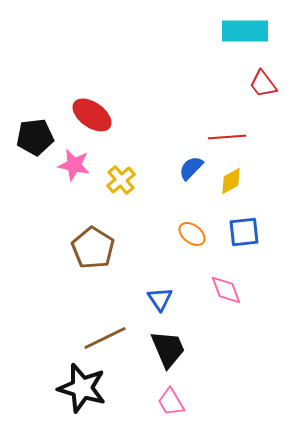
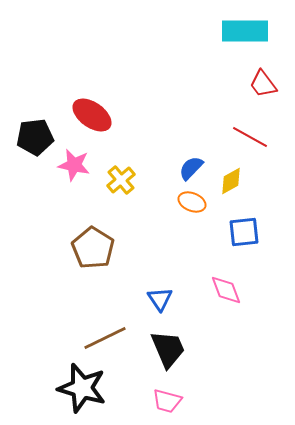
red line: moved 23 px right; rotated 33 degrees clockwise
orange ellipse: moved 32 px up; rotated 16 degrees counterclockwise
pink trapezoid: moved 4 px left, 1 px up; rotated 44 degrees counterclockwise
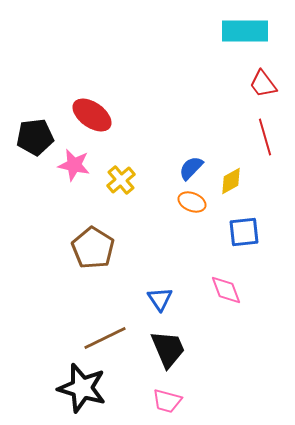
red line: moved 15 px right; rotated 45 degrees clockwise
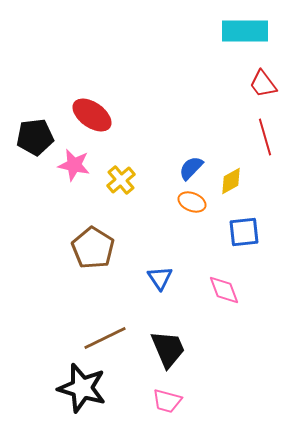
pink diamond: moved 2 px left
blue triangle: moved 21 px up
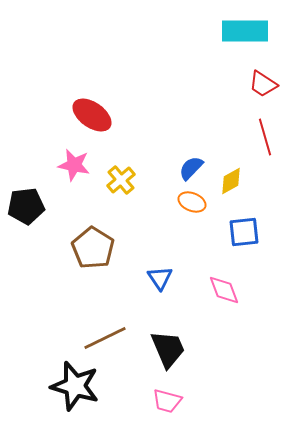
red trapezoid: rotated 20 degrees counterclockwise
black pentagon: moved 9 px left, 69 px down
black star: moved 7 px left, 2 px up
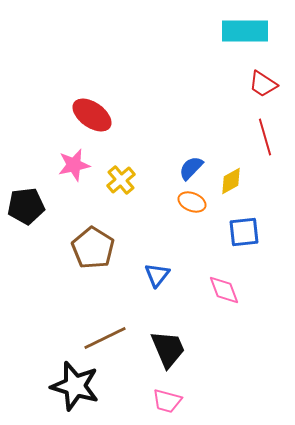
pink star: rotated 24 degrees counterclockwise
blue triangle: moved 3 px left, 3 px up; rotated 12 degrees clockwise
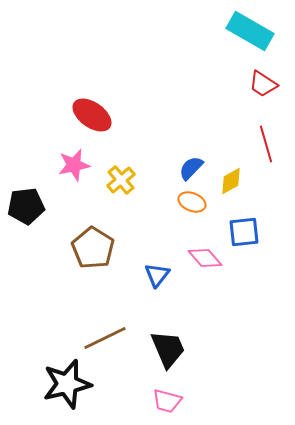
cyan rectangle: moved 5 px right; rotated 30 degrees clockwise
red line: moved 1 px right, 7 px down
pink diamond: moved 19 px left, 32 px up; rotated 20 degrees counterclockwise
black star: moved 8 px left, 2 px up; rotated 30 degrees counterclockwise
